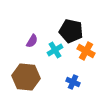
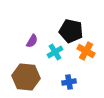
cyan cross: moved 2 px down
blue cross: moved 4 px left; rotated 32 degrees counterclockwise
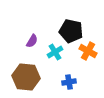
orange cross: moved 2 px right
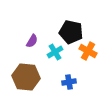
black pentagon: moved 1 px down
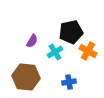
black pentagon: rotated 25 degrees counterclockwise
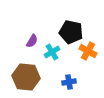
black pentagon: rotated 25 degrees clockwise
cyan cross: moved 3 px left
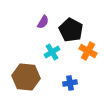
black pentagon: moved 2 px up; rotated 15 degrees clockwise
purple semicircle: moved 11 px right, 19 px up
blue cross: moved 1 px right, 1 px down
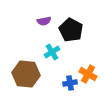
purple semicircle: moved 1 px right, 1 px up; rotated 48 degrees clockwise
orange cross: moved 23 px down
brown hexagon: moved 3 px up
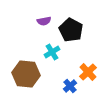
orange cross: moved 2 px up; rotated 18 degrees clockwise
blue cross: moved 3 px down; rotated 32 degrees counterclockwise
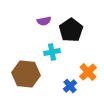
black pentagon: rotated 10 degrees clockwise
cyan cross: rotated 21 degrees clockwise
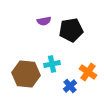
black pentagon: rotated 25 degrees clockwise
cyan cross: moved 12 px down
orange cross: rotated 12 degrees counterclockwise
